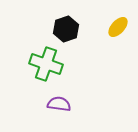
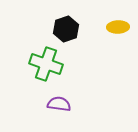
yellow ellipse: rotated 45 degrees clockwise
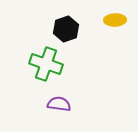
yellow ellipse: moved 3 px left, 7 px up
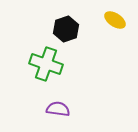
yellow ellipse: rotated 35 degrees clockwise
purple semicircle: moved 1 px left, 5 px down
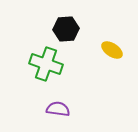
yellow ellipse: moved 3 px left, 30 px down
black hexagon: rotated 15 degrees clockwise
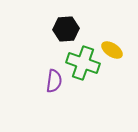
green cross: moved 37 px right, 1 px up
purple semicircle: moved 4 px left, 28 px up; rotated 90 degrees clockwise
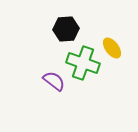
yellow ellipse: moved 2 px up; rotated 20 degrees clockwise
purple semicircle: rotated 60 degrees counterclockwise
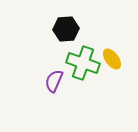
yellow ellipse: moved 11 px down
purple semicircle: rotated 105 degrees counterclockwise
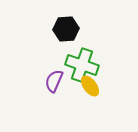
yellow ellipse: moved 22 px left, 27 px down
green cross: moved 1 px left, 2 px down
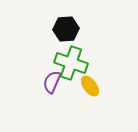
green cross: moved 11 px left, 2 px up
purple semicircle: moved 2 px left, 1 px down
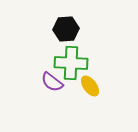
green cross: rotated 16 degrees counterclockwise
purple semicircle: rotated 75 degrees counterclockwise
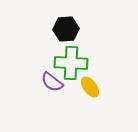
yellow ellipse: moved 1 px down
